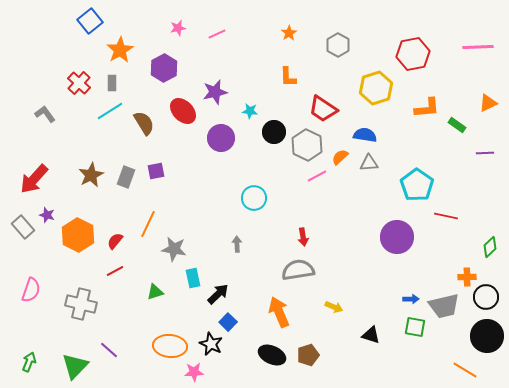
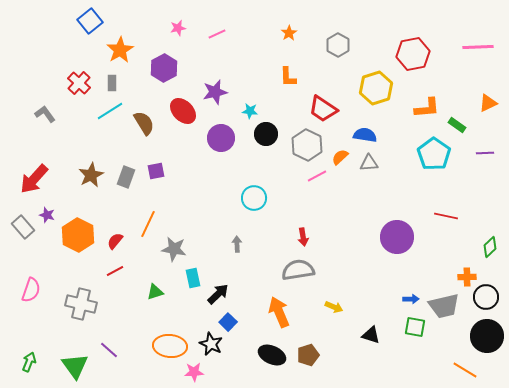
black circle at (274, 132): moved 8 px left, 2 px down
cyan pentagon at (417, 185): moved 17 px right, 31 px up
green triangle at (75, 366): rotated 20 degrees counterclockwise
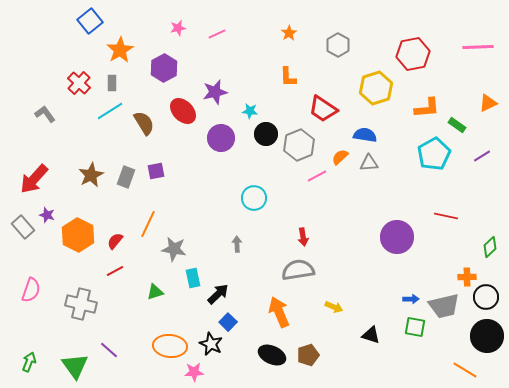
gray hexagon at (307, 145): moved 8 px left; rotated 12 degrees clockwise
purple line at (485, 153): moved 3 px left, 3 px down; rotated 30 degrees counterclockwise
cyan pentagon at (434, 154): rotated 8 degrees clockwise
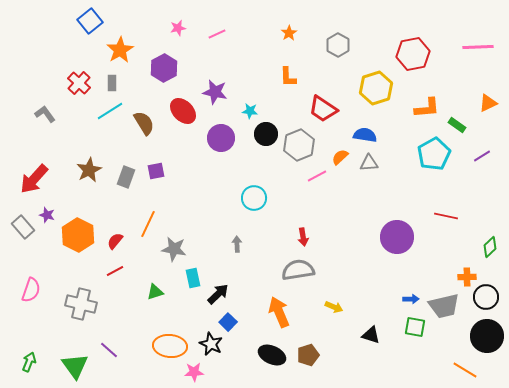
purple star at (215, 92): rotated 25 degrees clockwise
brown star at (91, 175): moved 2 px left, 5 px up
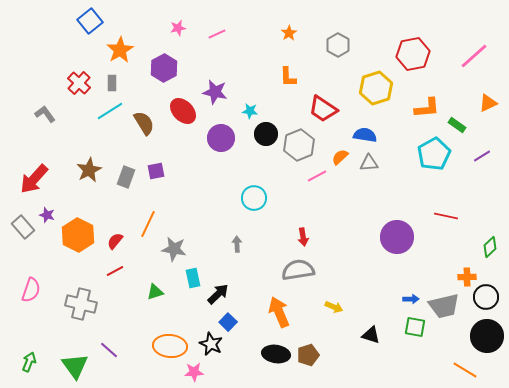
pink line at (478, 47): moved 4 px left, 9 px down; rotated 40 degrees counterclockwise
black ellipse at (272, 355): moved 4 px right, 1 px up; rotated 16 degrees counterclockwise
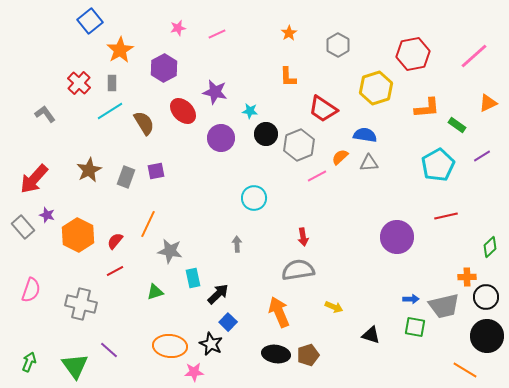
cyan pentagon at (434, 154): moved 4 px right, 11 px down
red line at (446, 216): rotated 25 degrees counterclockwise
gray star at (174, 249): moved 4 px left, 2 px down
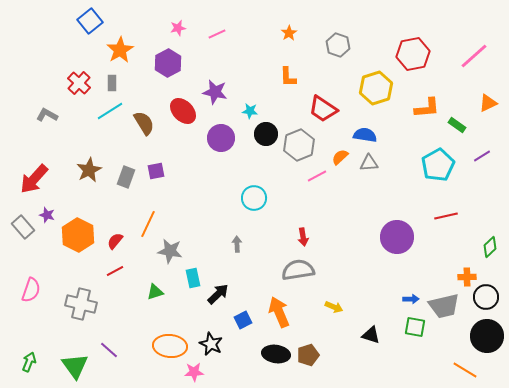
gray hexagon at (338, 45): rotated 10 degrees counterclockwise
purple hexagon at (164, 68): moved 4 px right, 5 px up
gray L-shape at (45, 114): moved 2 px right, 1 px down; rotated 25 degrees counterclockwise
blue square at (228, 322): moved 15 px right, 2 px up; rotated 18 degrees clockwise
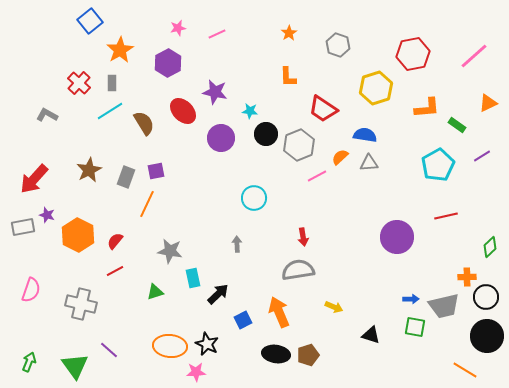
orange line at (148, 224): moved 1 px left, 20 px up
gray rectangle at (23, 227): rotated 60 degrees counterclockwise
black star at (211, 344): moved 4 px left
pink star at (194, 372): moved 2 px right
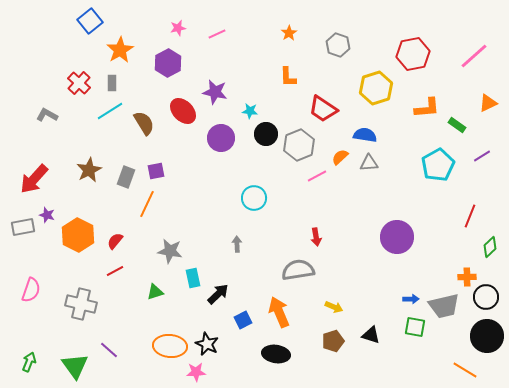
red line at (446, 216): moved 24 px right; rotated 55 degrees counterclockwise
red arrow at (303, 237): moved 13 px right
brown pentagon at (308, 355): moved 25 px right, 14 px up
